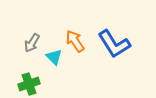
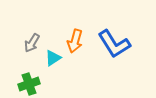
orange arrow: rotated 130 degrees counterclockwise
cyan triangle: moved 1 px left, 1 px down; rotated 42 degrees clockwise
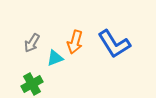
orange arrow: moved 1 px down
cyan triangle: moved 2 px right; rotated 12 degrees clockwise
green cross: moved 3 px right; rotated 10 degrees counterclockwise
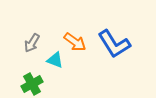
orange arrow: rotated 70 degrees counterclockwise
cyan triangle: moved 2 px down; rotated 42 degrees clockwise
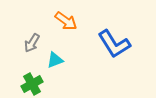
orange arrow: moved 9 px left, 21 px up
cyan triangle: rotated 42 degrees counterclockwise
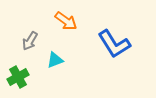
gray arrow: moved 2 px left, 2 px up
green cross: moved 14 px left, 7 px up
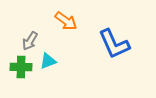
blue L-shape: rotated 8 degrees clockwise
cyan triangle: moved 7 px left, 1 px down
green cross: moved 3 px right, 10 px up; rotated 30 degrees clockwise
